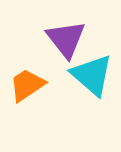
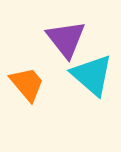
orange trapezoid: moved 1 px up; rotated 84 degrees clockwise
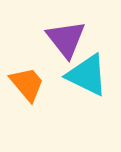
cyan triangle: moved 5 px left; rotated 15 degrees counterclockwise
